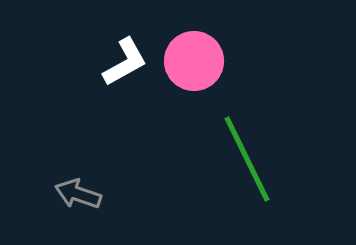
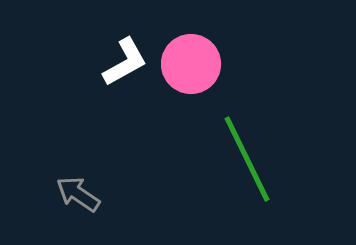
pink circle: moved 3 px left, 3 px down
gray arrow: rotated 15 degrees clockwise
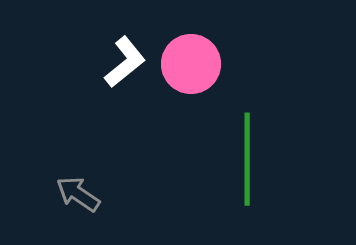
white L-shape: rotated 10 degrees counterclockwise
green line: rotated 26 degrees clockwise
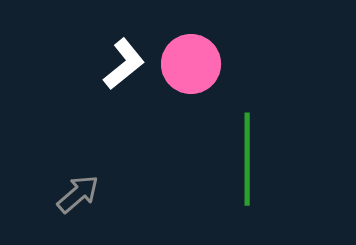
white L-shape: moved 1 px left, 2 px down
gray arrow: rotated 105 degrees clockwise
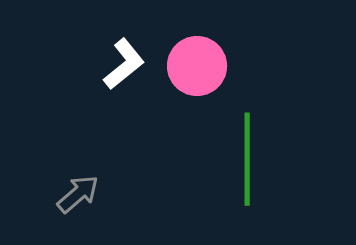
pink circle: moved 6 px right, 2 px down
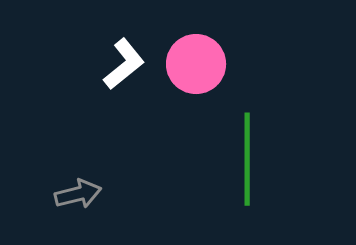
pink circle: moved 1 px left, 2 px up
gray arrow: rotated 27 degrees clockwise
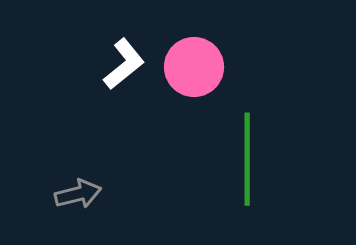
pink circle: moved 2 px left, 3 px down
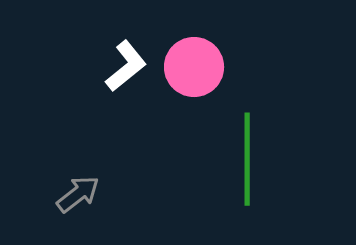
white L-shape: moved 2 px right, 2 px down
gray arrow: rotated 24 degrees counterclockwise
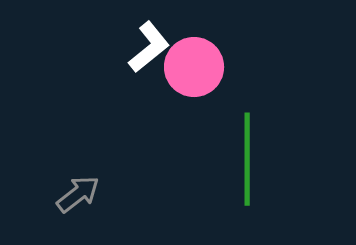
white L-shape: moved 23 px right, 19 px up
